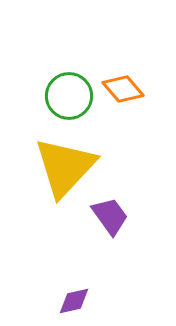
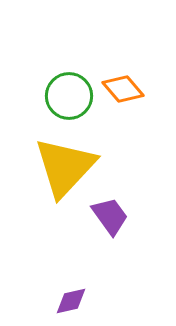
purple diamond: moved 3 px left
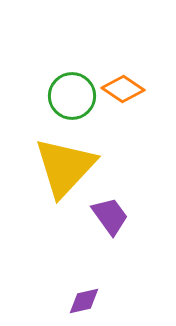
orange diamond: rotated 15 degrees counterclockwise
green circle: moved 3 px right
purple diamond: moved 13 px right
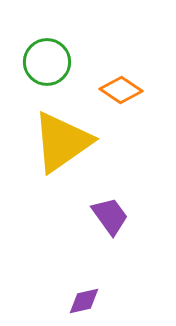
orange diamond: moved 2 px left, 1 px down
green circle: moved 25 px left, 34 px up
yellow triangle: moved 3 px left, 25 px up; rotated 12 degrees clockwise
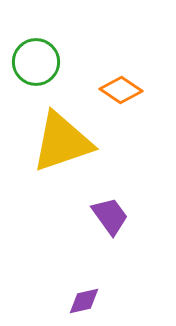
green circle: moved 11 px left
yellow triangle: rotated 16 degrees clockwise
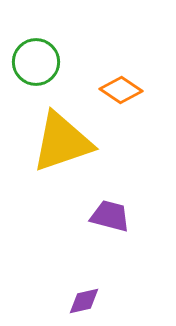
purple trapezoid: rotated 39 degrees counterclockwise
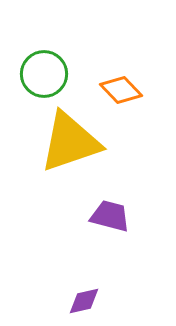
green circle: moved 8 px right, 12 px down
orange diamond: rotated 12 degrees clockwise
yellow triangle: moved 8 px right
